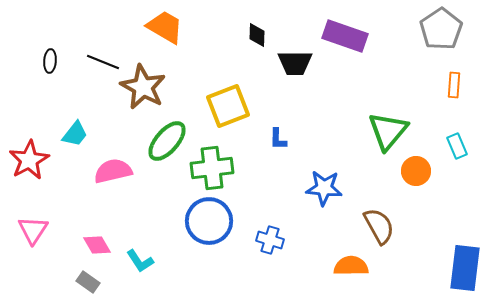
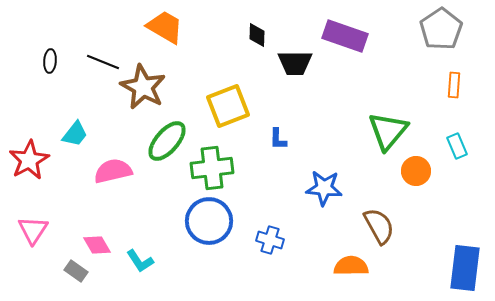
gray rectangle: moved 12 px left, 11 px up
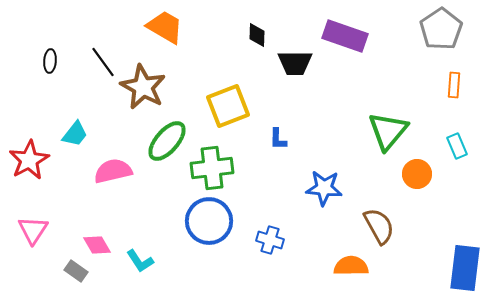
black line: rotated 32 degrees clockwise
orange circle: moved 1 px right, 3 px down
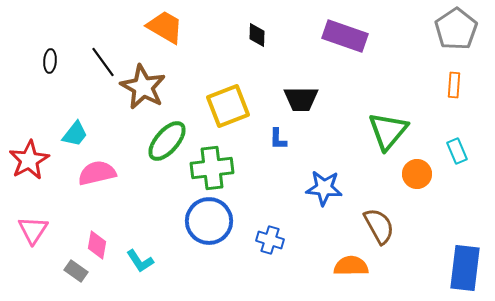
gray pentagon: moved 15 px right
black trapezoid: moved 6 px right, 36 px down
cyan rectangle: moved 5 px down
pink semicircle: moved 16 px left, 2 px down
pink diamond: rotated 40 degrees clockwise
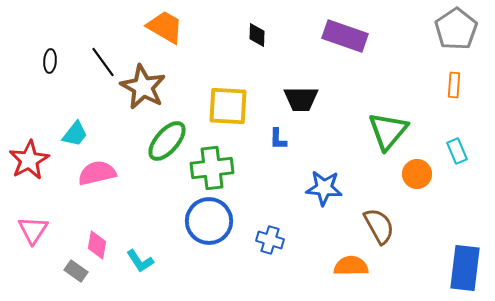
yellow square: rotated 24 degrees clockwise
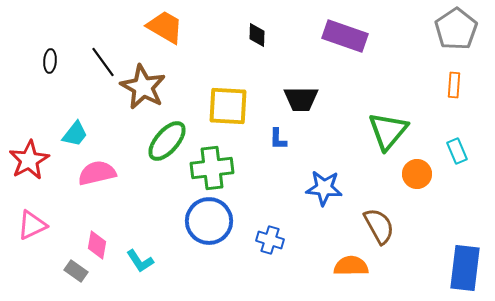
pink triangle: moved 1 px left, 5 px up; rotated 32 degrees clockwise
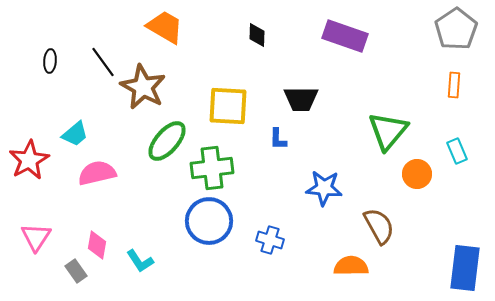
cyan trapezoid: rotated 12 degrees clockwise
pink triangle: moved 4 px right, 12 px down; rotated 32 degrees counterclockwise
gray rectangle: rotated 20 degrees clockwise
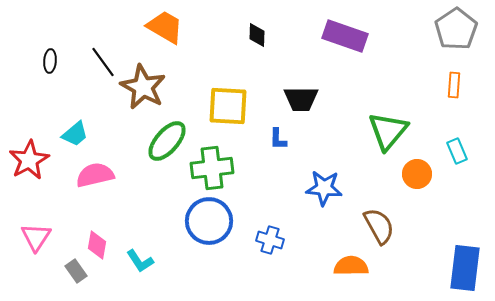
pink semicircle: moved 2 px left, 2 px down
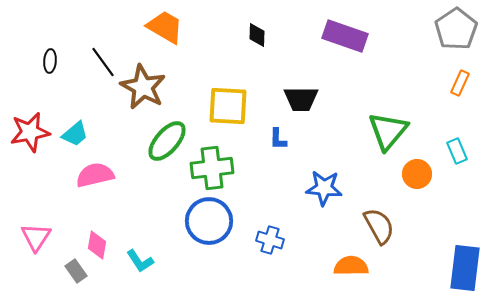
orange rectangle: moved 6 px right, 2 px up; rotated 20 degrees clockwise
red star: moved 1 px right, 28 px up; rotated 18 degrees clockwise
